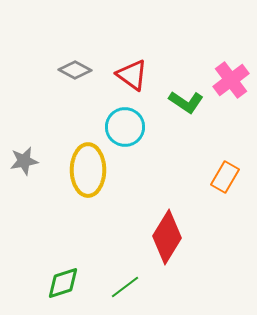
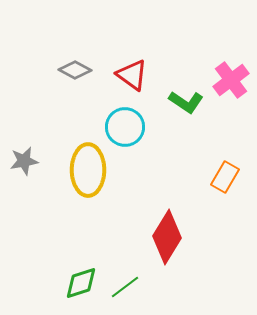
green diamond: moved 18 px right
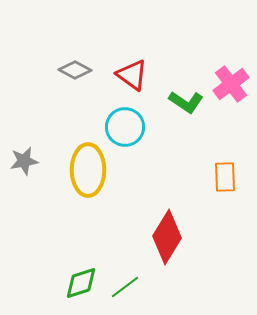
pink cross: moved 4 px down
orange rectangle: rotated 32 degrees counterclockwise
